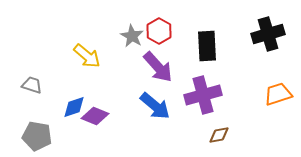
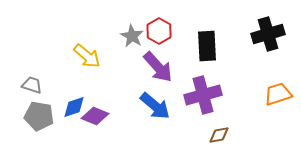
gray pentagon: moved 2 px right, 20 px up
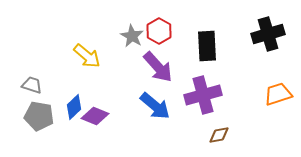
blue diamond: rotated 25 degrees counterclockwise
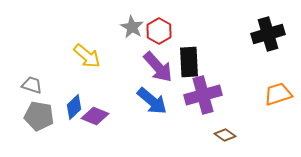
gray star: moved 9 px up
black rectangle: moved 18 px left, 16 px down
blue arrow: moved 3 px left, 5 px up
brown diamond: moved 6 px right; rotated 45 degrees clockwise
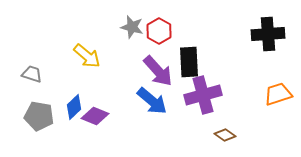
gray star: rotated 15 degrees counterclockwise
black cross: rotated 12 degrees clockwise
purple arrow: moved 4 px down
gray trapezoid: moved 11 px up
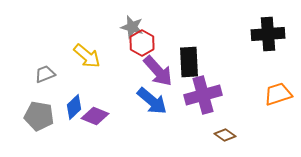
red hexagon: moved 17 px left, 12 px down
gray trapezoid: moved 13 px right; rotated 40 degrees counterclockwise
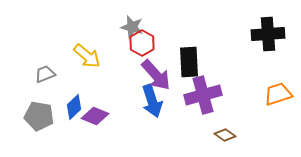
purple arrow: moved 2 px left, 4 px down
blue arrow: rotated 32 degrees clockwise
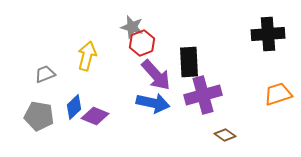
red hexagon: rotated 10 degrees clockwise
yellow arrow: rotated 116 degrees counterclockwise
blue arrow: moved 1 px right, 2 px down; rotated 60 degrees counterclockwise
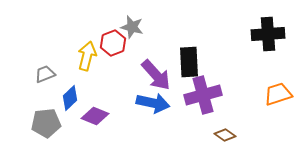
red hexagon: moved 29 px left
blue diamond: moved 4 px left, 9 px up
gray pentagon: moved 7 px right, 7 px down; rotated 16 degrees counterclockwise
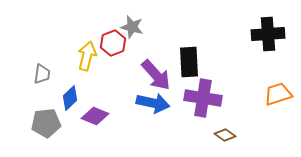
gray trapezoid: moved 3 px left; rotated 120 degrees clockwise
purple cross: moved 3 px down; rotated 24 degrees clockwise
